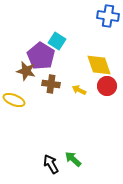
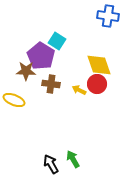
brown star: rotated 12 degrees counterclockwise
red circle: moved 10 px left, 2 px up
green arrow: rotated 18 degrees clockwise
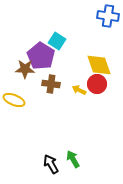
brown star: moved 1 px left, 2 px up
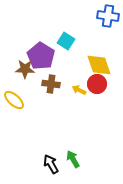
cyan square: moved 9 px right
yellow ellipse: rotated 20 degrees clockwise
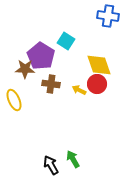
yellow ellipse: rotated 25 degrees clockwise
black arrow: moved 1 px down
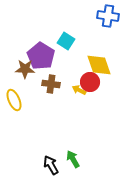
red circle: moved 7 px left, 2 px up
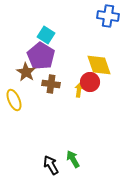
cyan square: moved 20 px left, 6 px up
brown star: moved 1 px right, 3 px down; rotated 30 degrees clockwise
yellow arrow: rotated 72 degrees clockwise
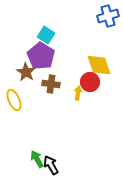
blue cross: rotated 25 degrees counterclockwise
yellow arrow: moved 1 px left, 3 px down
green arrow: moved 36 px left
